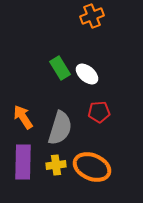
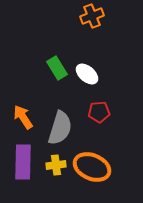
green rectangle: moved 3 px left
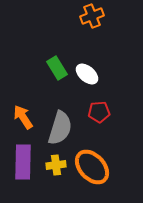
orange ellipse: rotated 24 degrees clockwise
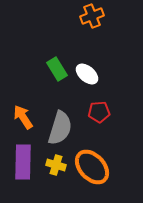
green rectangle: moved 1 px down
yellow cross: rotated 24 degrees clockwise
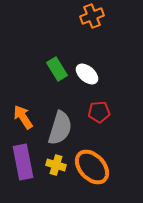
purple rectangle: rotated 12 degrees counterclockwise
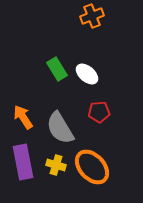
gray semicircle: rotated 132 degrees clockwise
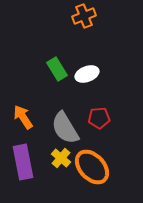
orange cross: moved 8 px left
white ellipse: rotated 60 degrees counterclockwise
red pentagon: moved 6 px down
gray semicircle: moved 5 px right
yellow cross: moved 5 px right, 7 px up; rotated 24 degrees clockwise
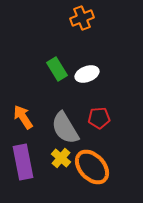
orange cross: moved 2 px left, 2 px down
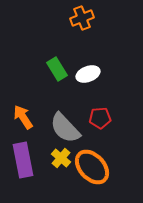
white ellipse: moved 1 px right
red pentagon: moved 1 px right
gray semicircle: rotated 12 degrees counterclockwise
purple rectangle: moved 2 px up
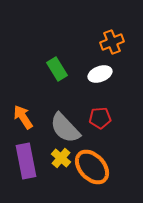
orange cross: moved 30 px right, 24 px down
white ellipse: moved 12 px right
purple rectangle: moved 3 px right, 1 px down
